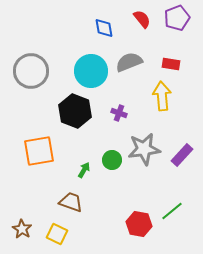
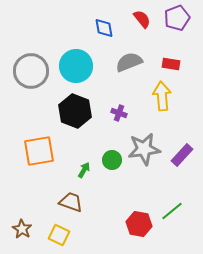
cyan circle: moved 15 px left, 5 px up
yellow square: moved 2 px right, 1 px down
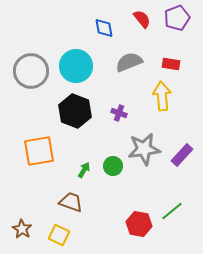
green circle: moved 1 px right, 6 px down
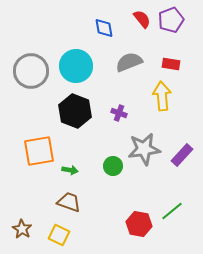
purple pentagon: moved 6 px left, 2 px down
green arrow: moved 14 px left; rotated 70 degrees clockwise
brown trapezoid: moved 2 px left
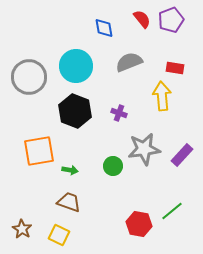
red rectangle: moved 4 px right, 4 px down
gray circle: moved 2 px left, 6 px down
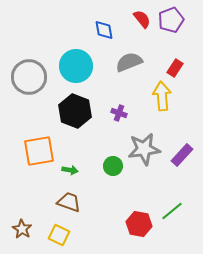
blue diamond: moved 2 px down
red rectangle: rotated 66 degrees counterclockwise
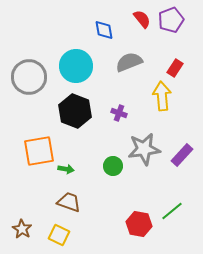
green arrow: moved 4 px left, 1 px up
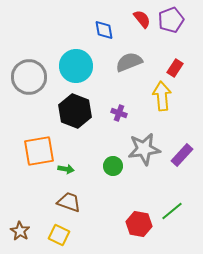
brown star: moved 2 px left, 2 px down
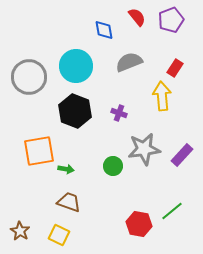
red semicircle: moved 5 px left, 2 px up
